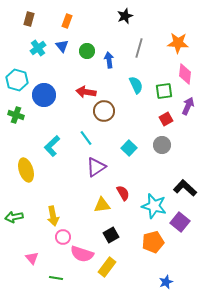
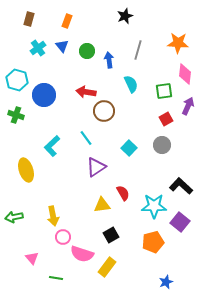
gray line: moved 1 px left, 2 px down
cyan semicircle: moved 5 px left, 1 px up
black L-shape: moved 4 px left, 2 px up
cyan star: rotated 15 degrees counterclockwise
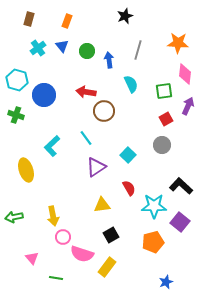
cyan square: moved 1 px left, 7 px down
red semicircle: moved 6 px right, 5 px up
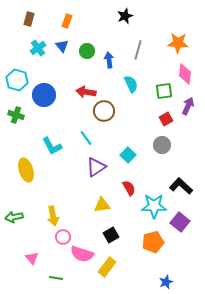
cyan L-shape: rotated 75 degrees counterclockwise
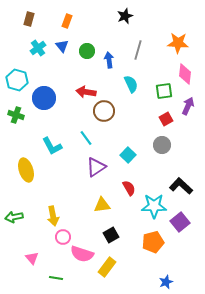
blue circle: moved 3 px down
purple square: rotated 12 degrees clockwise
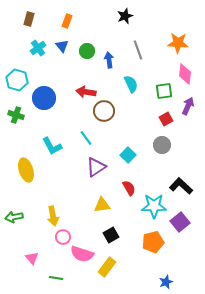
gray line: rotated 36 degrees counterclockwise
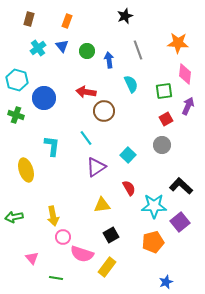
cyan L-shape: rotated 145 degrees counterclockwise
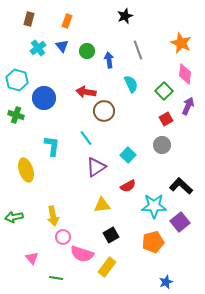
orange star: moved 3 px right; rotated 20 degrees clockwise
green square: rotated 36 degrees counterclockwise
red semicircle: moved 1 px left, 2 px up; rotated 91 degrees clockwise
